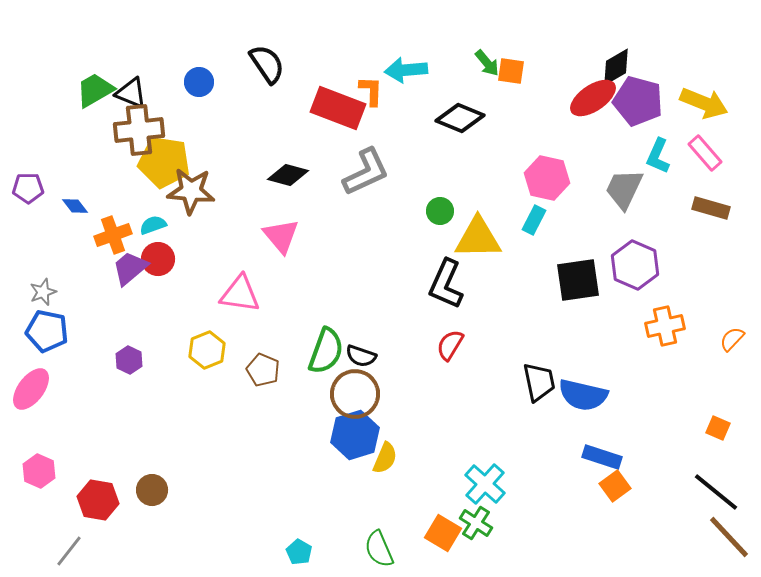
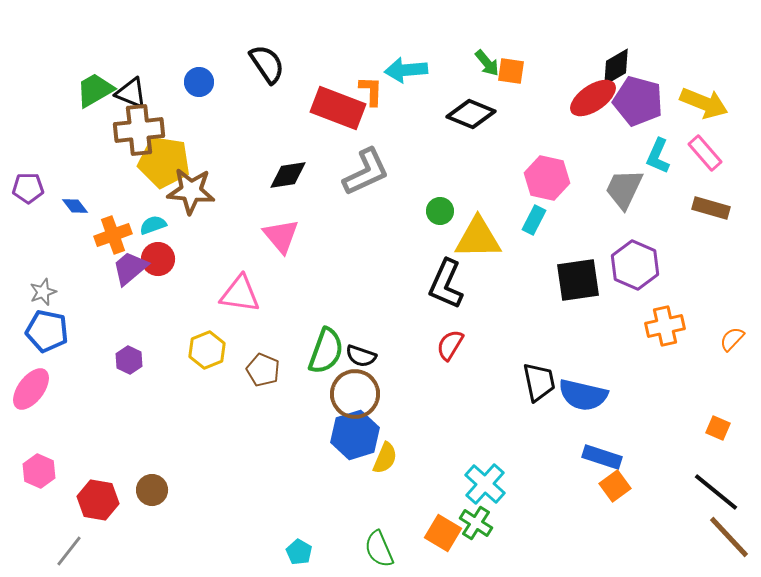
black diamond at (460, 118): moved 11 px right, 4 px up
black diamond at (288, 175): rotated 24 degrees counterclockwise
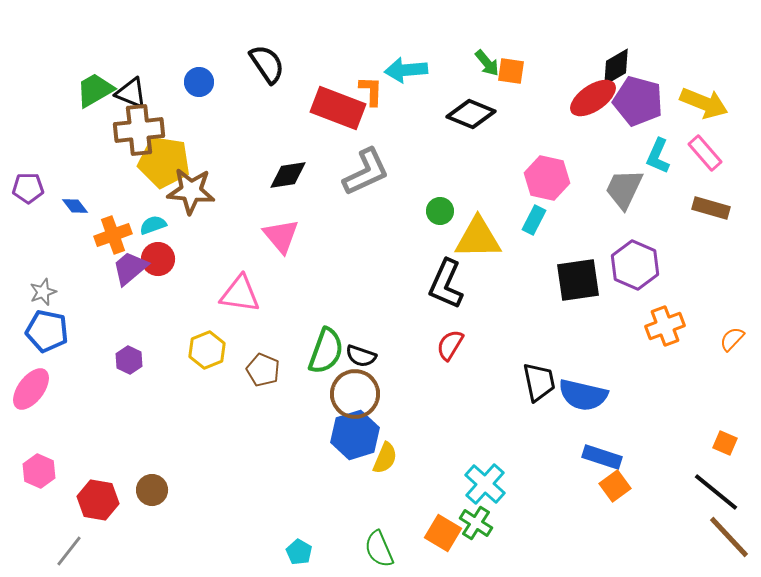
orange cross at (665, 326): rotated 9 degrees counterclockwise
orange square at (718, 428): moved 7 px right, 15 px down
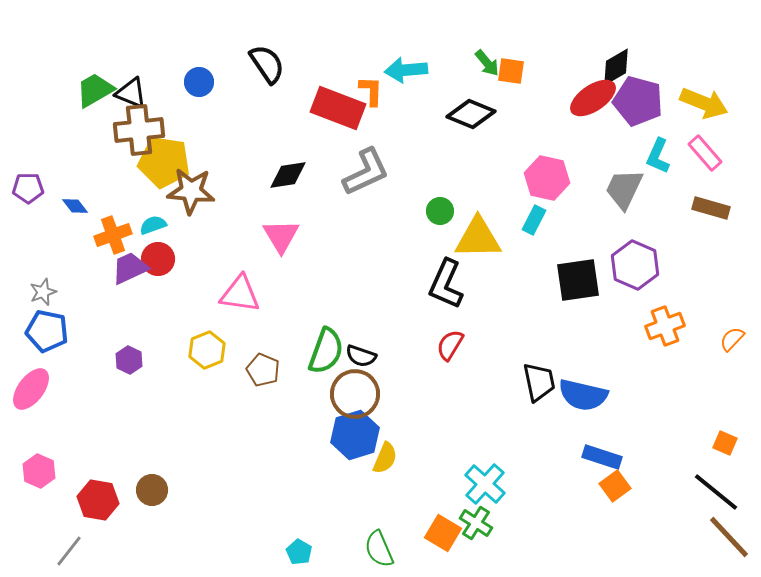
pink triangle at (281, 236): rotated 9 degrees clockwise
purple trapezoid at (130, 268): rotated 15 degrees clockwise
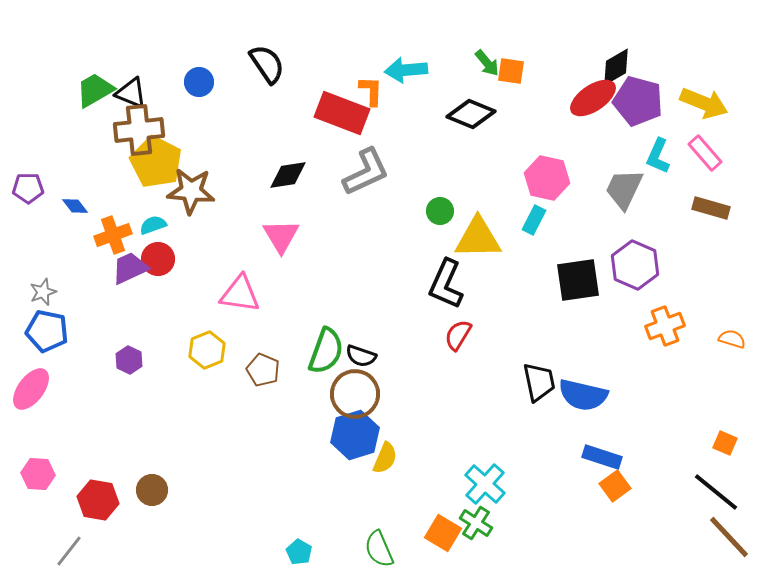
red rectangle at (338, 108): moved 4 px right, 5 px down
yellow pentagon at (164, 162): moved 8 px left; rotated 18 degrees clockwise
orange semicircle at (732, 339): rotated 64 degrees clockwise
red semicircle at (450, 345): moved 8 px right, 10 px up
pink hexagon at (39, 471): moved 1 px left, 3 px down; rotated 20 degrees counterclockwise
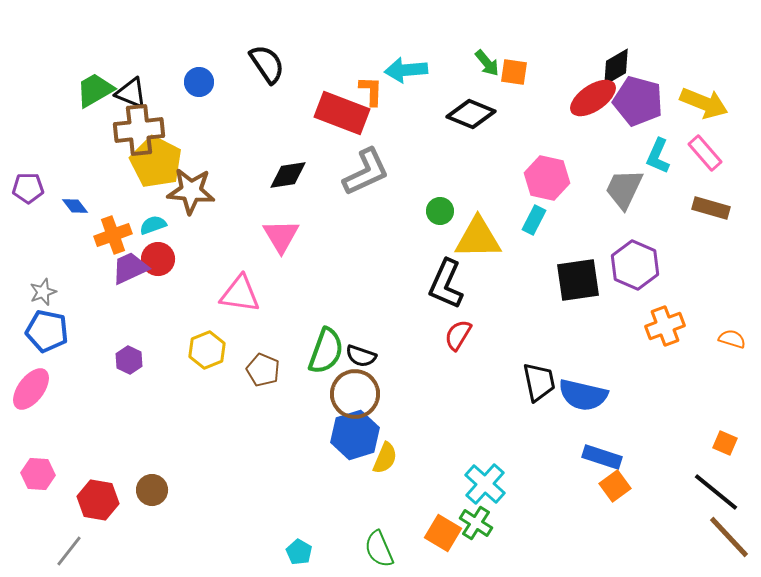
orange square at (511, 71): moved 3 px right, 1 px down
